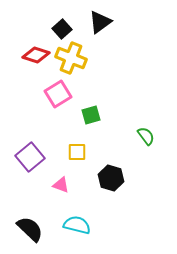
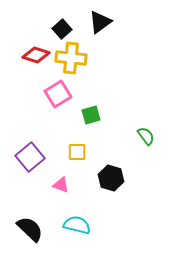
yellow cross: rotated 16 degrees counterclockwise
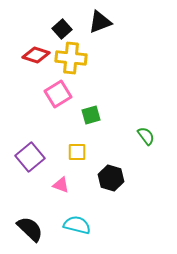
black triangle: rotated 15 degrees clockwise
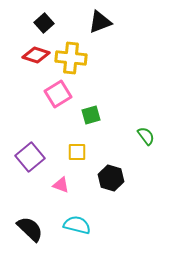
black square: moved 18 px left, 6 px up
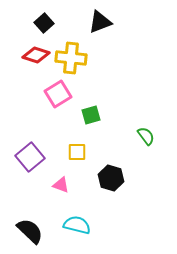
black semicircle: moved 2 px down
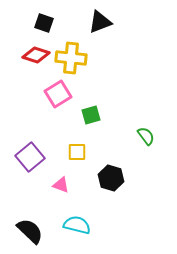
black square: rotated 30 degrees counterclockwise
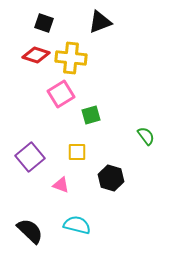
pink square: moved 3 px right
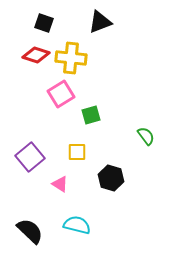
pink triangle: moved 1 px left, 1 px up; rotated 12 degrees clockwise
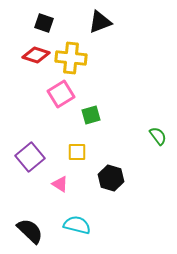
green semicircle: moved 12 px right
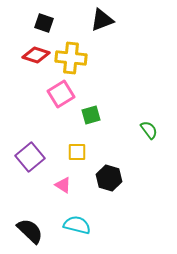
black triangle: moved 2 px right, 2 px up
green semicircle: moved 9 px left, 6 px up
black hexagon: moved 2 px left
pink triangle: moved 3 px right, 1 px down
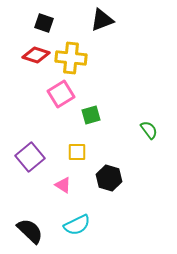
cyan semicircle: rotated 140 degrees clockwise
